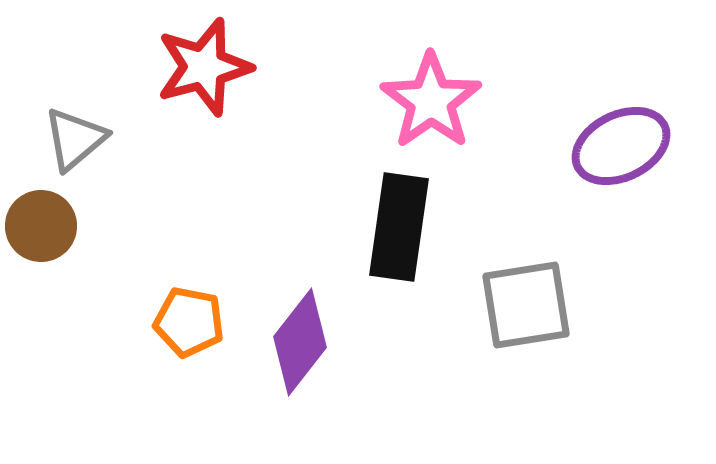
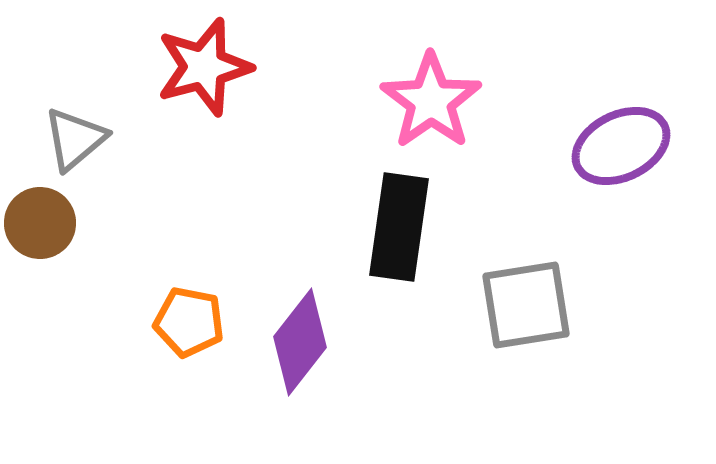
brown circle: moved 1 px left, 3 px up
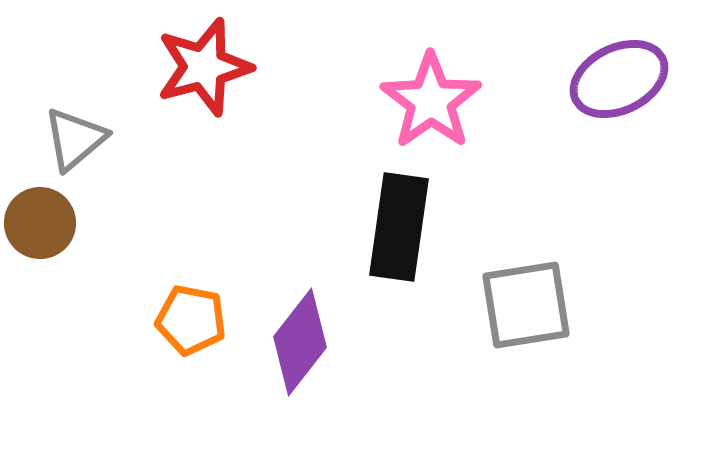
purple ellipse: moved 2 px left, 67 px up
orange pentagon: moved 2 px right, 2 px up
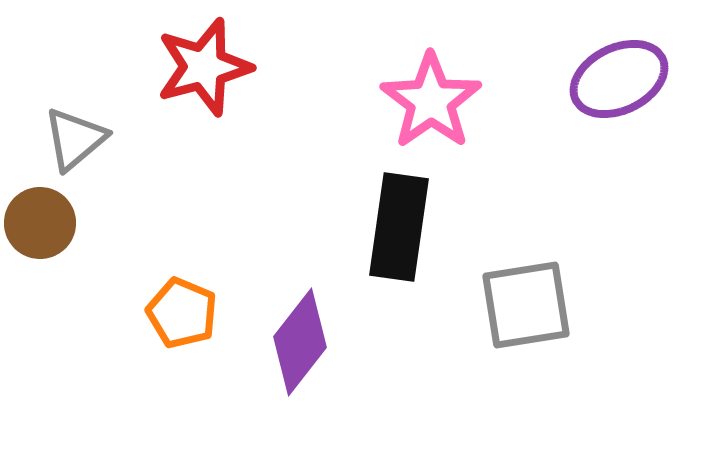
orange pentagon: moved 9 px left, 7 px up; rotated 12 degrees clockwise
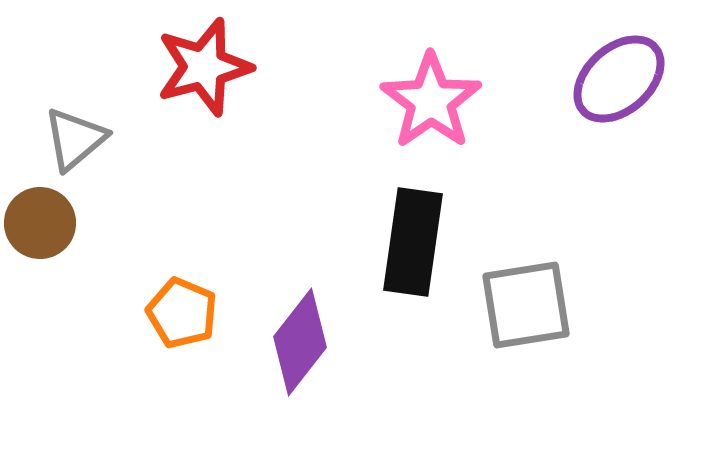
purple ellipse: rotated 16 degrees counterclockwise
black rectangle: moved 14 px right, 15 px down
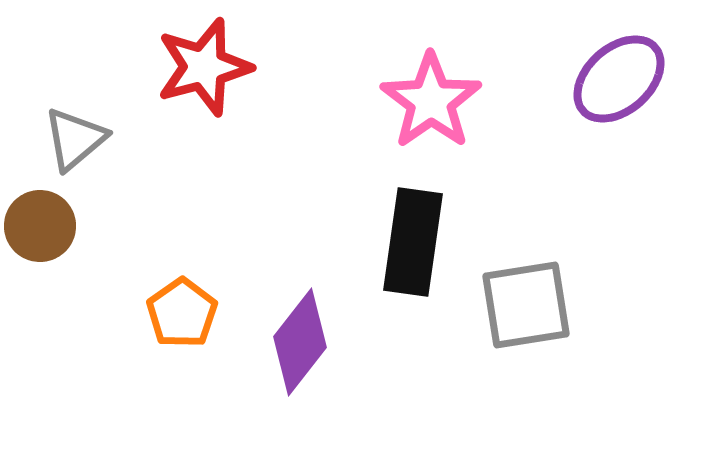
brown circle: moved 3 px down
orange pentagon: rotated 14 degrees clockwise
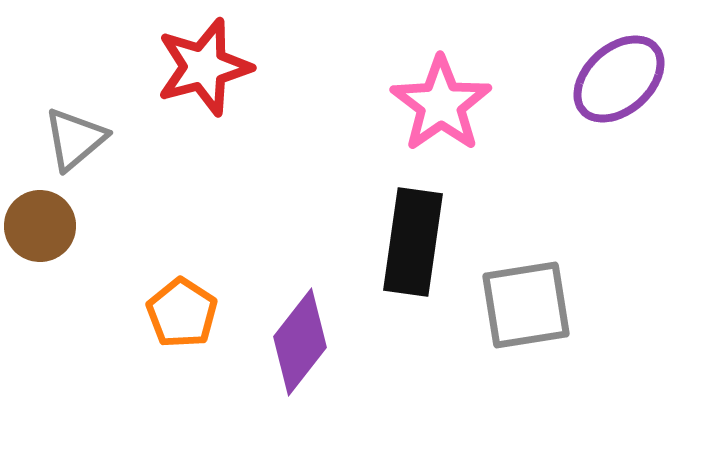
pink star: moved 10 px right, 3 px down
orange pentagon: rotated 4 degrees counterclockwise
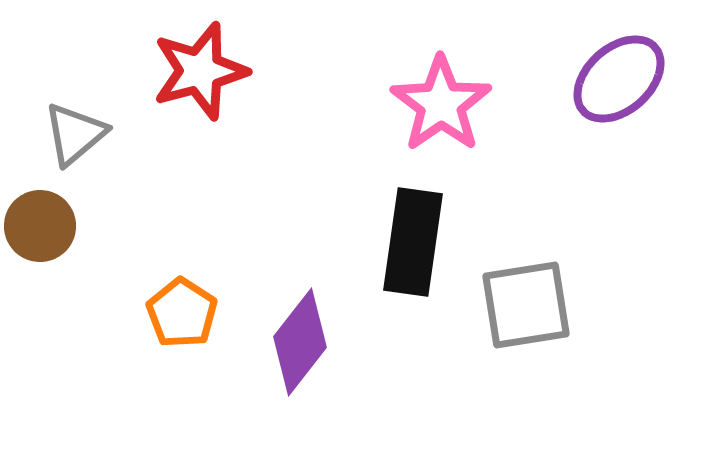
red star: moved 4 px left, 4 px down
gray triangle: moved 5 px up
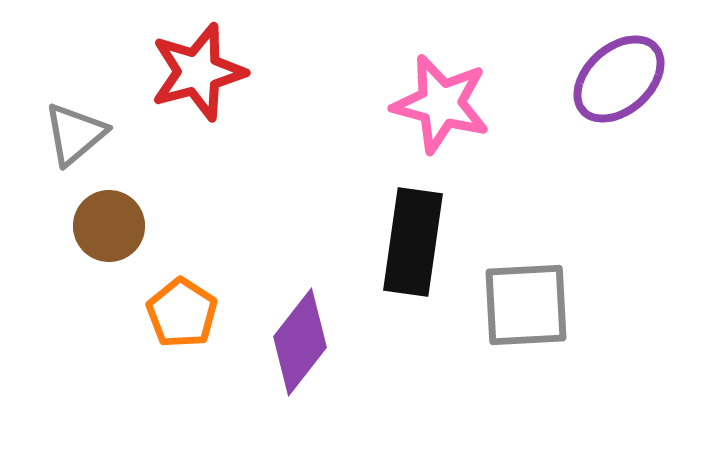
red star: moved 2 px left, 1 px down
pink star: rotated 22 degrees counterclockwise
brown circle: moved 69 px right
gray square: rotated 6 degrees clockwise
